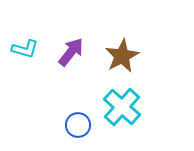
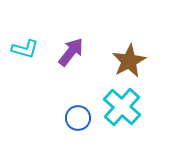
brown star: moved 7 px right, 5 px down
blue circle: moved 7 px up
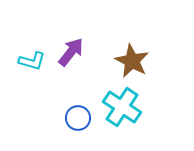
cyan L-shape: moved 7 px right, 12 px down
brown star: moved 3 px right; rotated 16 degrees counterclockwise
cyan cross: rotated 9 degrees counterclockwise
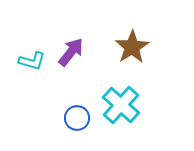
brown star: moved 14 px up; rotated 12 degrees clockwise
cyan cross: moved 1 px left, 2 px up; rotated 9 degrees clockwise
blue circle: moved 1 px left
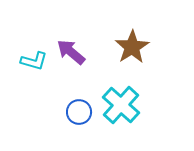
purple arrow: rotated 88 degrees counterclockwise
cyan L-shape: moved 2 px right
blue circle: moved 2 px right, 6 px up
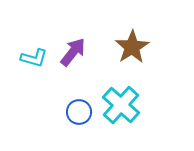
purple arrow: moved 2 px right; rotated 88 degrees clockwise
cyan L-shape: moved 3 px up
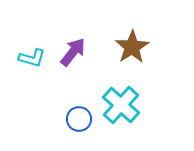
cyan L-shape: moved 2 px left
blue circle: moved 7 px down
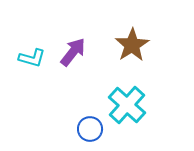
brown star: moved 2 px up
cyan cross: moved 6 px right
blue circle: moved 11 px right, 10 px down
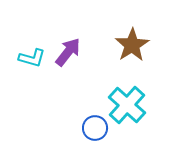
purple arrow: moved 5 px left
blue circle: moved 5 px right, 1 px up
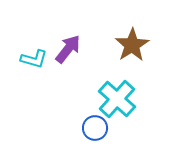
purple arrow: moved 3 px up
cyan L-shape: moved 2 px right, 1 px down
cyan cross: moved 10 px left, 6 px up
